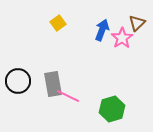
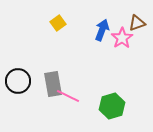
brown triangle: rotated 24 degrees clockwise
green hexagon: moved 3 px up
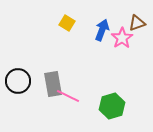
yellow square: moved 9 px right; rotated 21 degrees counterclockwise
